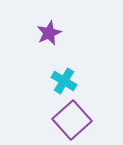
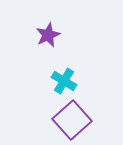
purple star: moved 1 px left, 2 px down
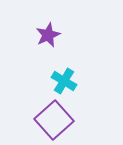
purple square: moved 18 px left
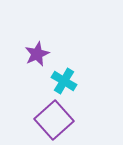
purple star: moved 11 px left, 19 px down
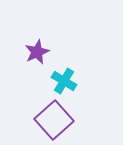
purple star: moved 2 px up
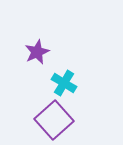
cyan cross: moved 2 px down
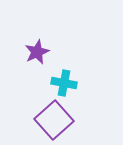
cyan cross: rotated 20 degrees counterclockwise
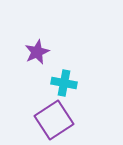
purple square: rotated 9 degrees clockwise
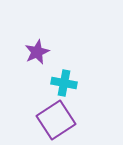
purple square: moved 2 px right
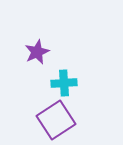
cyan cross: rotated 15 degrees counterclockwise
